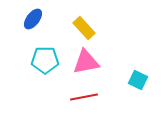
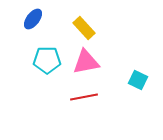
cyan pentagon: moved 2 px right
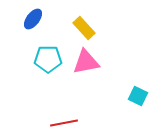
cyan pentagon: moved 1 px right, 1 px up
cyan square: moved 16 px down
red line: moved 20 px left, 26 px down
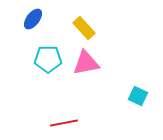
pink triangle: moved 1 px down
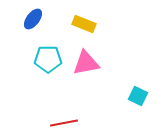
yellow rectangle: moved 4 px up; rotated 25 degrees counterclockwise
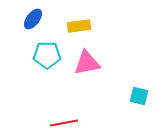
yellow rectangle: moved 5 px left, 2 px down; rotated 30 degrees counterclockwise
cyan pentagon: moved 1 px left, 4 px up
pink triangle: moved 1 px right
cyan square: moved 1 px right; rotated 12 degrees counterclockwise
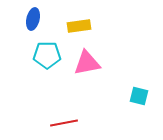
blue ellipse: rotated 25 degrees counterclockwise
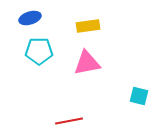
blue ellipse: moved 3 px left, 1 px up; rotated 60 degrees clockwise
yellow rectangle: moved 9 px right
cyan pentagon: moved 8 px left, 4 px up
red line: moved 5 px right, 2 px up
